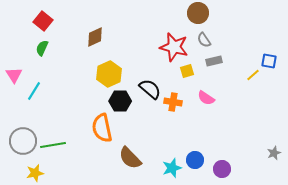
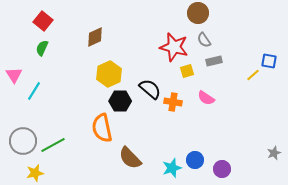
green line: rotated 20 degrees counterclockwise
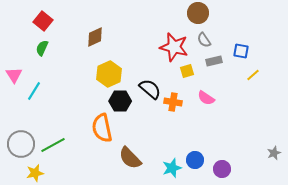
blue square: moved 28 px left, 10 px up
gray circle: moved 2 px left, 3 px down
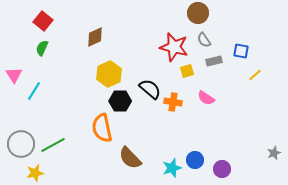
yellow line: moved 2 px right
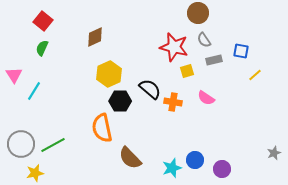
gray rectangle: moved 1 px up
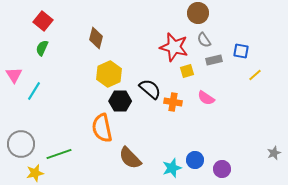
brown diamond: moved 1 px right, 1 px down; rotated 50 degrees counterclockwise
green line: moved 6 px right, 9 px down; rotated 10 degrees clockwise
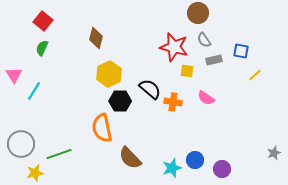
yellow square: rotated 24 degrees clockwise
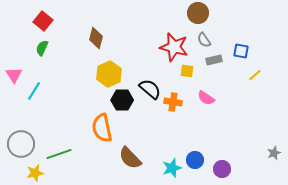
black hexagon: moved 2 px right, 1 px up
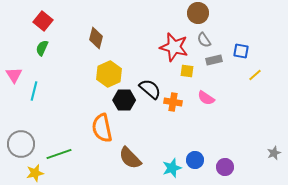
cyan line: rotated 18 degrees counterclockwise
black hexagon: moved 2 px right
purple circle: moved 3 px right, 2 px up
